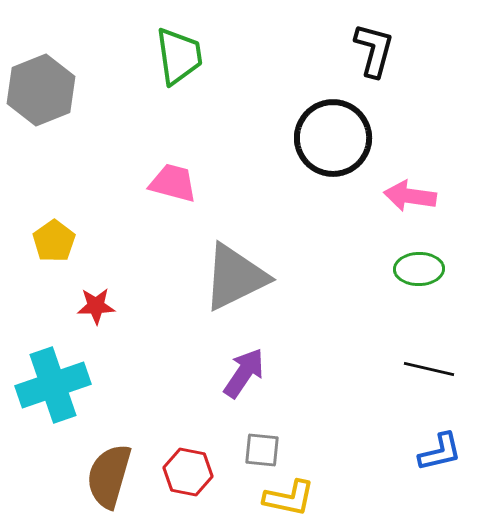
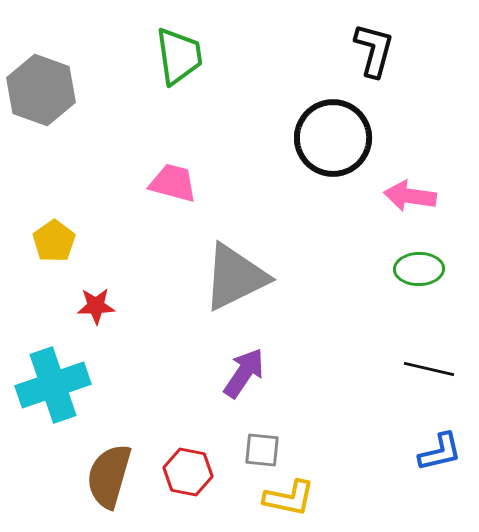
gray hexagon: rotated 18 degrees counterclockwise
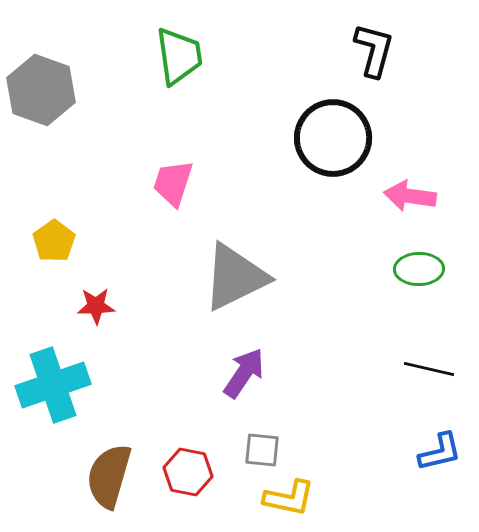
pink trapezoid: rotated 87 degrees counterclockwise
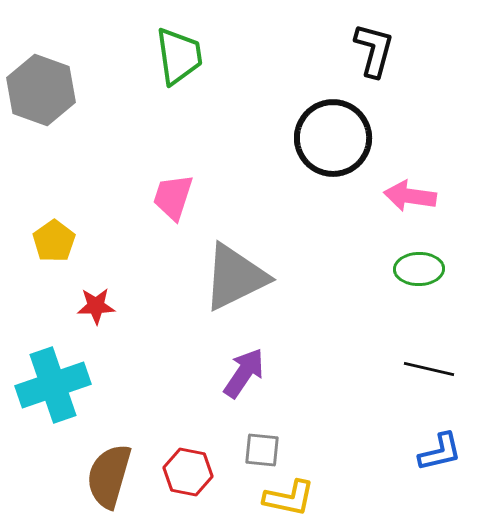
pink trapezoid: moved 14 px down
